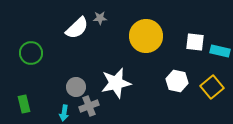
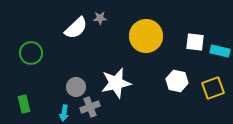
white semicircle: moved 1 px left
yellow square: moved 1 px right, 1 px down; rotated 20 degrees clockwise
gray cross: moved 1 px right, 1 px down
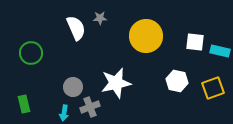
white semicircle: rotated 70 degrees counterclockwise
gray circle: moved 3 px left
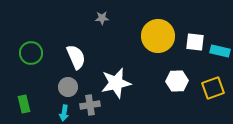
gray star: moved 2 px right
white semicircle: moved 29 px down
yellow circle: moved 12 px right
white hexagon: rotated 15 degrees counterclockwise
gray circle: moved 5 px left
gray cross: moved 2 px up; rotated 12 degrees clockwise
